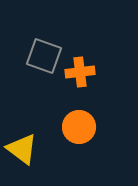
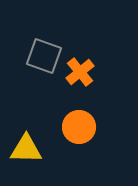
orange cross: rotated 32 degrees counterclockwise
yellow triangle: moved 4 px right; rotated 36 degrees counterclockwise
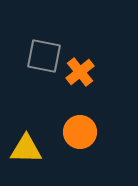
gray square: rotated 9 degrees counterclockwise
orange circle: moved 1 px right, 5 px down
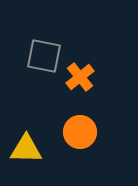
orange cross: moved 5 px down
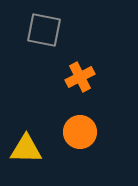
gray square: moved 26 px up
orange cross: rotated 12 degrees clockwise
